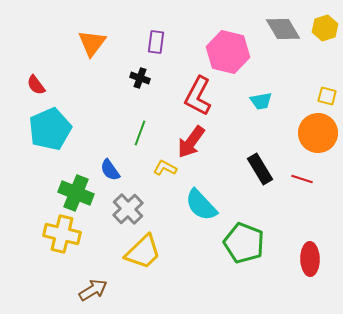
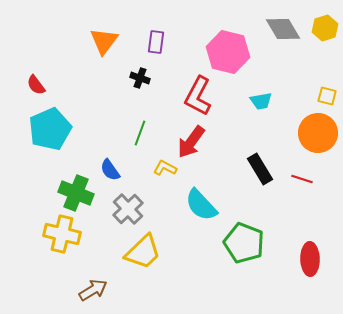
orange triangle: moved 12 px right, 2 px up
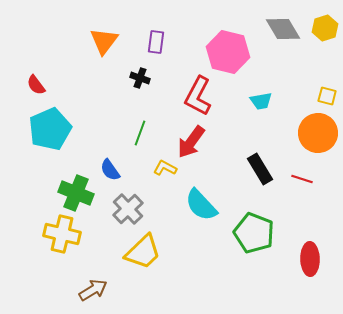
green pentagon: moved 10 px right, 10 px up
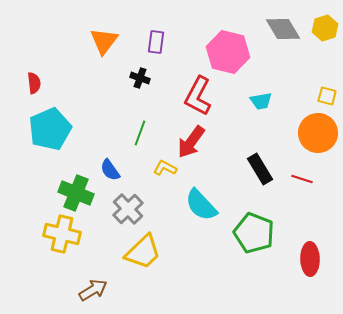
red semicircle: moved 2 px left, 2 px up; rotated 150 degrees counterclockwise
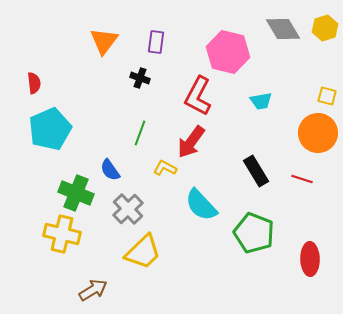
black rectangle: moved 4 px left, 2 px down
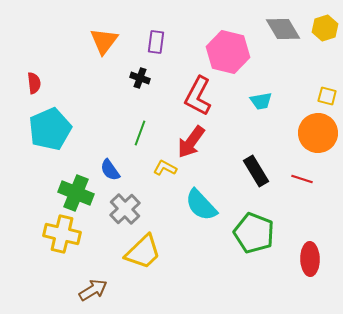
gray cross: moved 3 px left
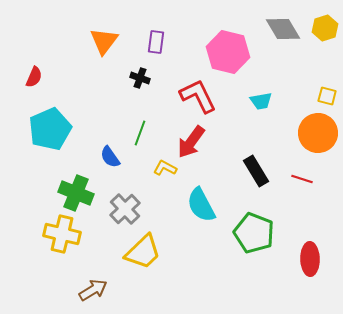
red semicircle: moved 6 px up; rotated 30 degrees clockwise
red L-shape: rotated 126 degrees clockwise
blue semicircle: moved 13 px up
cyan semicircle: rotated 15 degrees clockwise
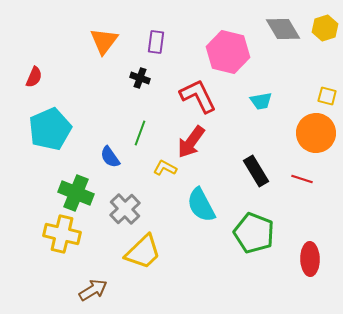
orange circle: moved 2 px left
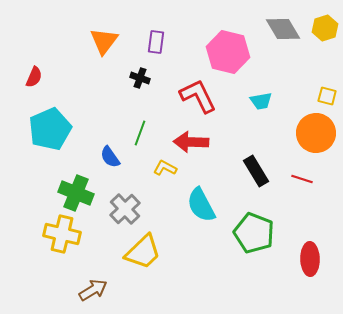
red arrow: rotated 56 degrees clockwise
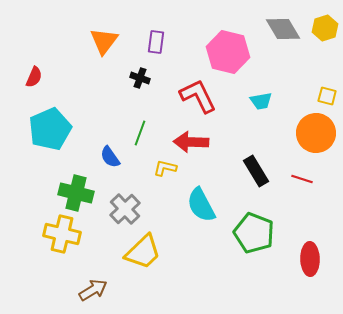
yellow L-shape: rotated 15 degrees counterclockwise
green cross: rotated 8 degrees counterclockwise
